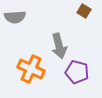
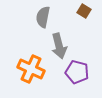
gray semicircle: moved 28 px right; rotated 105 degrees clockwise
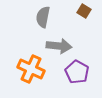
gray arrow: rotated 70 degrees counterclockwise
purple pentagon: rotated 15 degrees clockwise
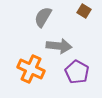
gray semicircle: rotated 20 degrees clockwise
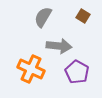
brown square: moved 1 px left, 5 px down
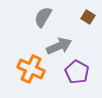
brown square: moved 5 px right, 1 px down
gray arrow: rotated 30 degrees counterclockwise
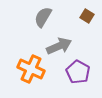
brown square: moved 1 px left, 1 px up
purple pentagon: moved 1 px right
